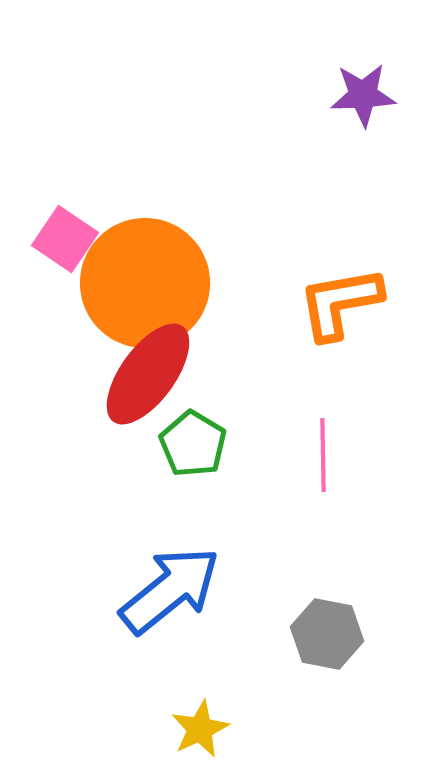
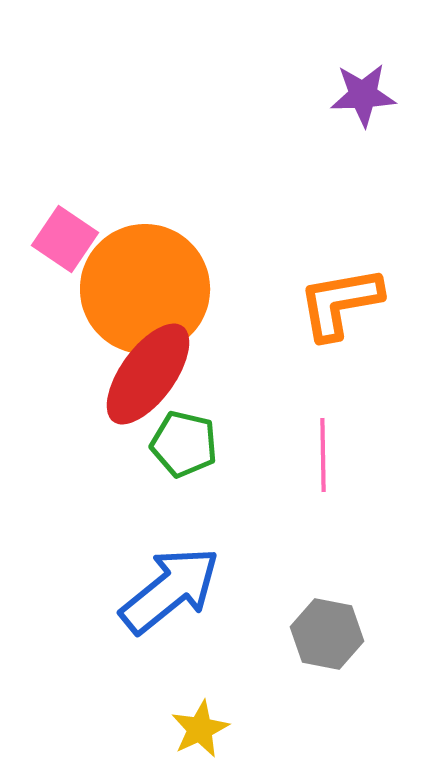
orange circle: moved 6 px down
green pentagon: moved 9 px left; rotated 18 degrees counterclockwise
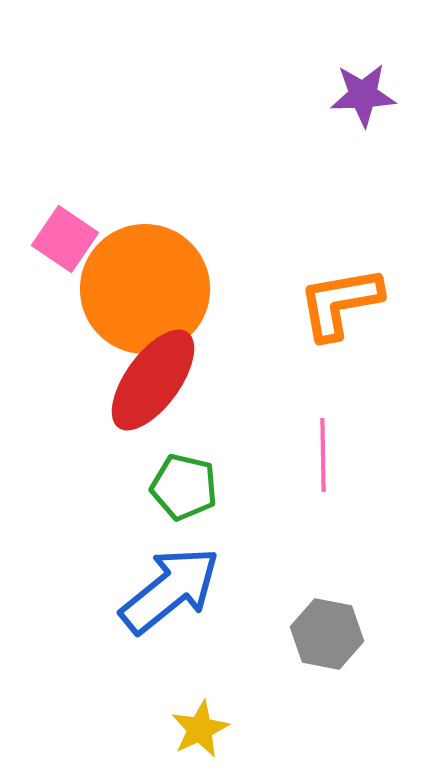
red ellipse: moved 5 px right, 6 px down
green pentagon: moved 43 px down
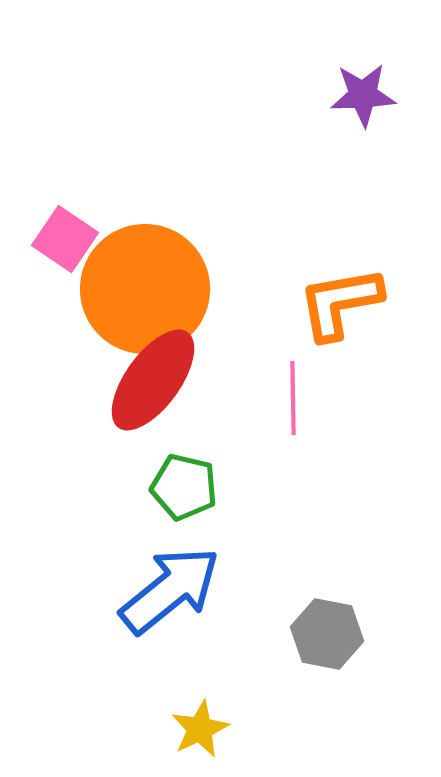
pink line: moved 30 px left, 57 px up
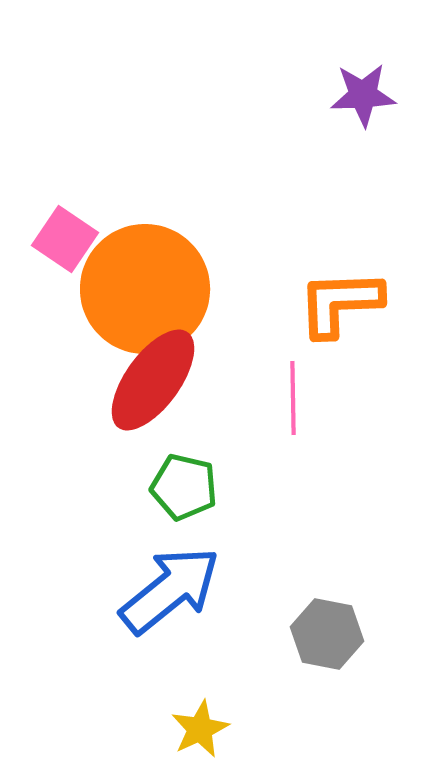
orange L-shape: rotated 8 degrees clockwise
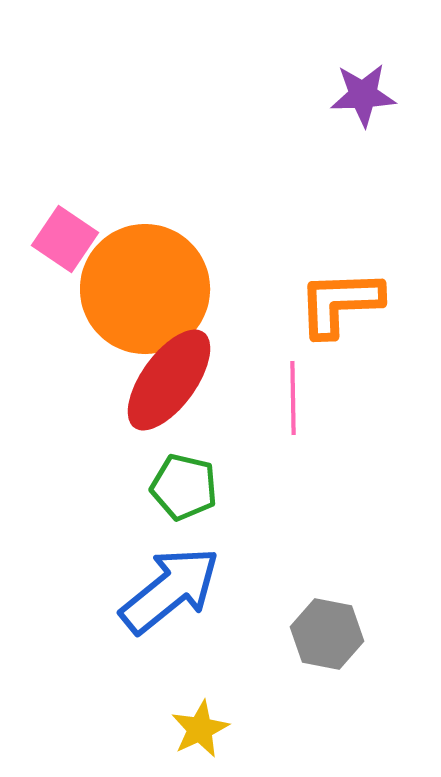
red ellipse: moved 16 px right
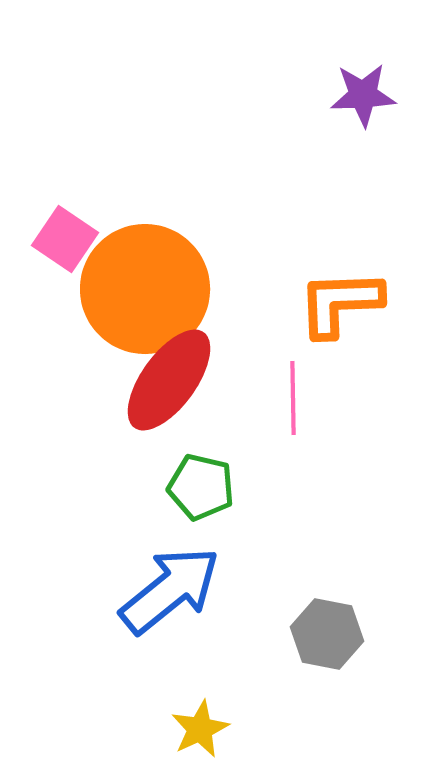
green pentagon: moved 17 px right
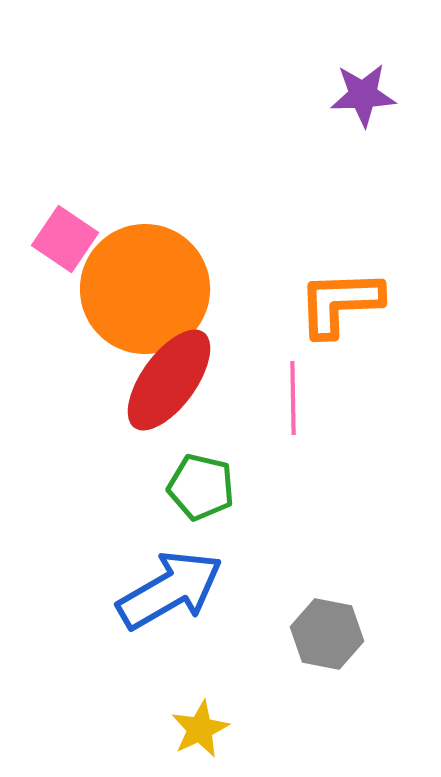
blue arrow: rotated 9 degrees clockwise
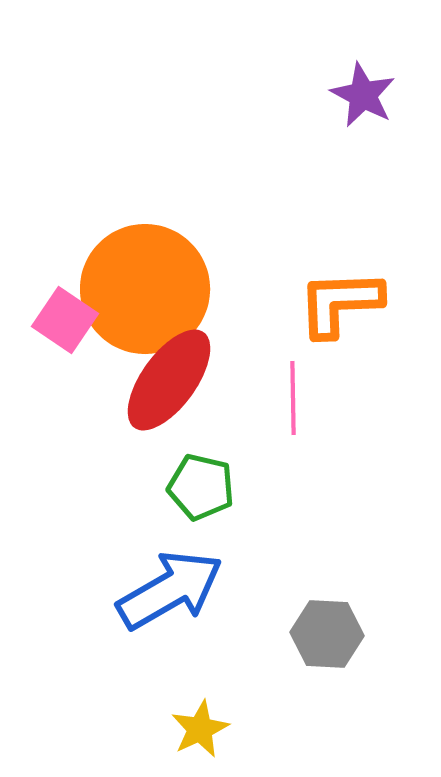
purple star: rotated 30 degrees clockwise
pink square: moved 81 px down
gray hexagon: rotated 8 degrees counterclockwise
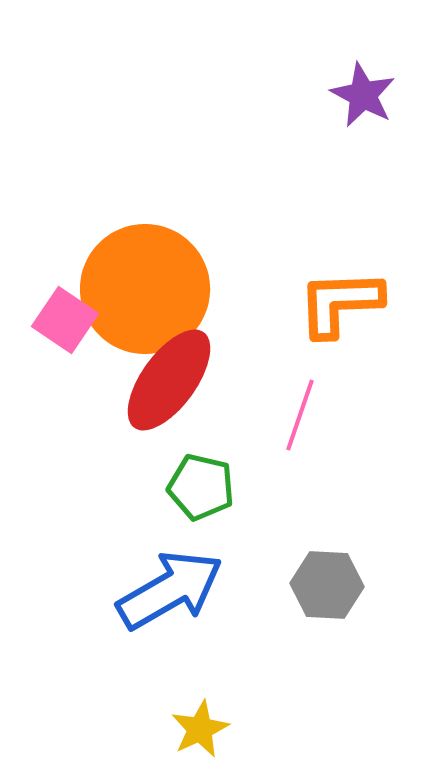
pink line: moved 7 px right, 17 px down; rotated 20 degrees clockwise
gray hexagon: moved 49 px up
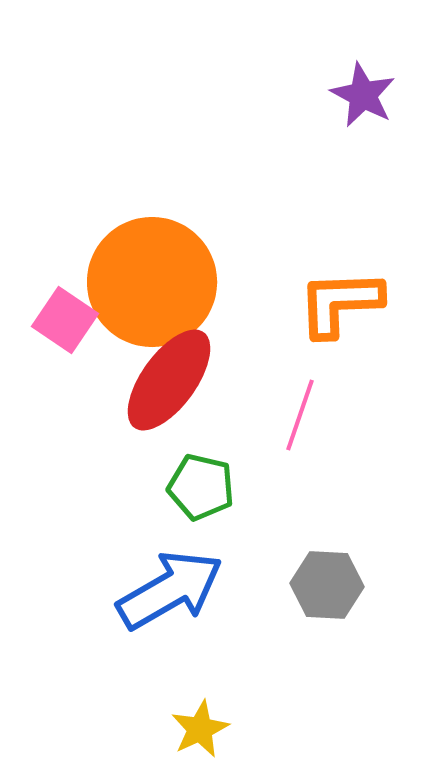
orange circle: moved 7 px right, 7 px up
